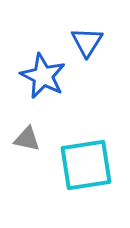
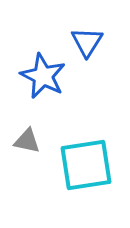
gray triangle: moved 2 px down
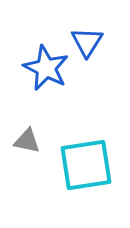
blue star: moved 3 px right, 8 px up
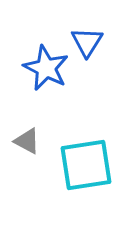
gray triangle: rotated 16 degrees clockwise
